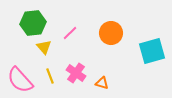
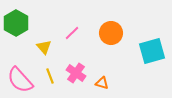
green hexagon: moved 17 px left; rotated 25 degrees counterclockwise
pink line: moved 2 px right
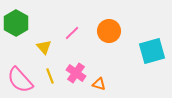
orange circle: moved 2 px left, 2 px up
orange triangle: moved 3 px left, 1 px down
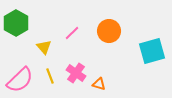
pink semicircle: rotated 92 degrees counterclockwise
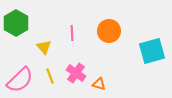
pink line: rotated 49 degrees counterclockwise
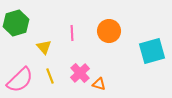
green hexagon: rotated 15 degrees clockwise
pink cross: moved 4 px right; rotated 12 degrees clockwise
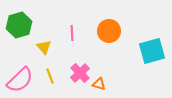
green hexagon: moved 3 px right, 2 px down
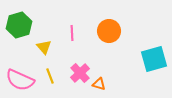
cyan square: moved 2 px right, 8 px down
pink semicircle: rotated 68 degrees clockwise
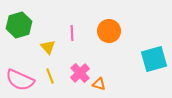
yellow triangle: moved 4 px right
